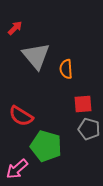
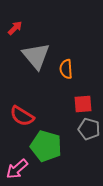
red semicircle: moved 1 px right
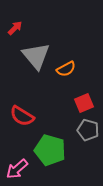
orange semicircle: rotated 114 degrees counterclockwise
red square: moved 1 px right, 1 px up; rotated 18 degrees counterclockwise
gray pentagon: moved 1 px left, 1 px down
green pentagon: moved 4 px right, 4 px down
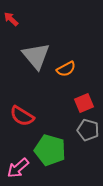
red arrow: moved 4 px left, 9 px up; rotated 91 degrees counterclockwise
pink arrow: moved 1 px right, 1 px up
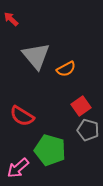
red square: moved 3 px left, 3 px down; rotated 12 degrees counterclockwise
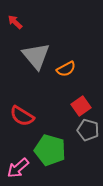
red arrow: moved 4 px right, 3 px down
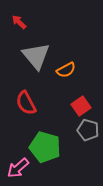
red arrow: moved 4 px right
orange semicircle: moved 1 px down
red semicircle: moved 4 px right, 13 px up; rotated 30 degrees clockwise
green pentagon: moved 5 px left, 3 px up
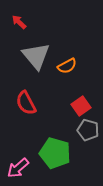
orange semicircle: moved 1 px right, 4 px up
green pentagon: moved 10 px right, 6 px down
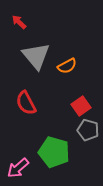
green pentagon: moved 1 px left, 1 px up
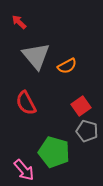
gray pentagon: moved 1 px left, 1 px down
pink arrow: moved 6 px right, 2 px down; rotated 90 degrees counterclockwise
